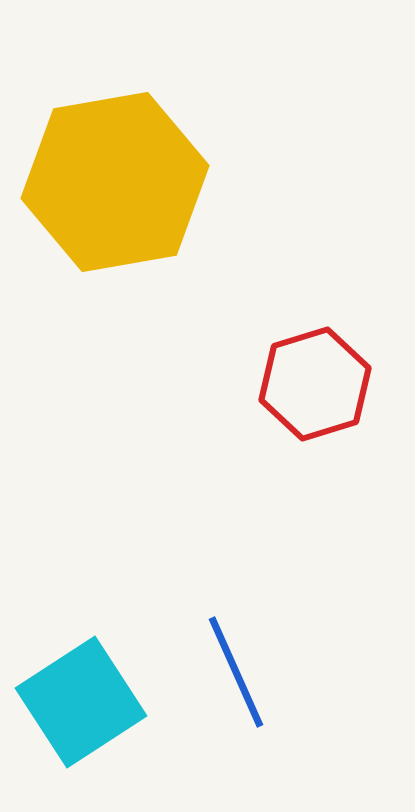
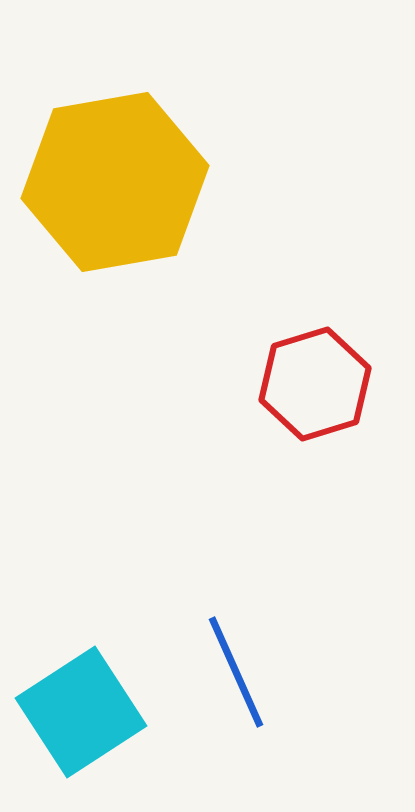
cyan square: moved 10 px down
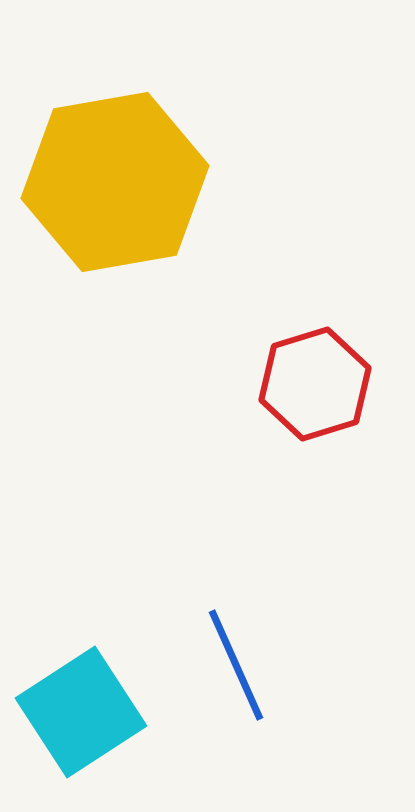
blue line: moved 7 px up
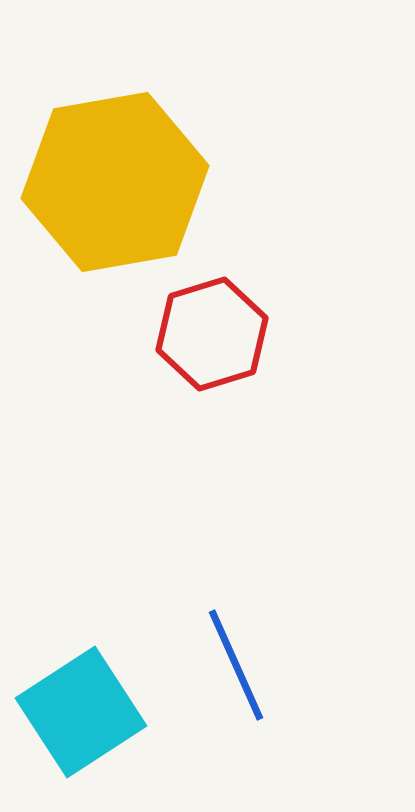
red hexagon: moved 103 px left, 50 px up
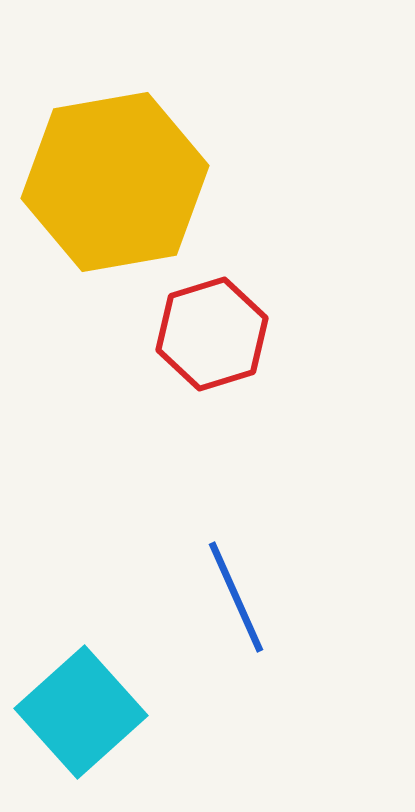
blue line: moved 68 px up
cyan square: rotated 9 degrees counterclockwise
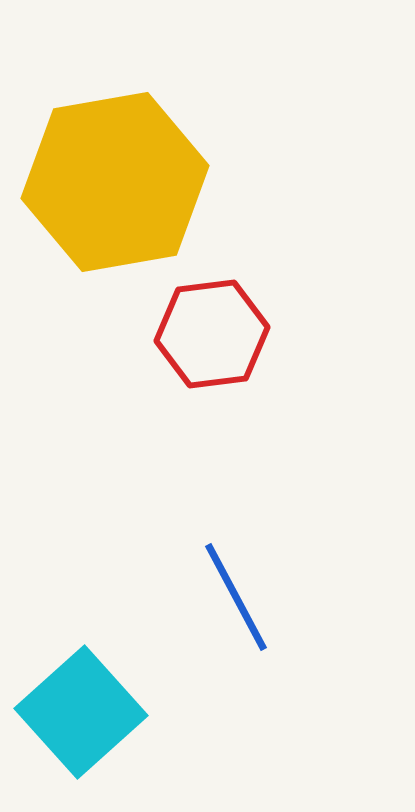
red hexagon: rotated 10 degrees clockwise
blue line: rotated 4 degrees counterclockwise
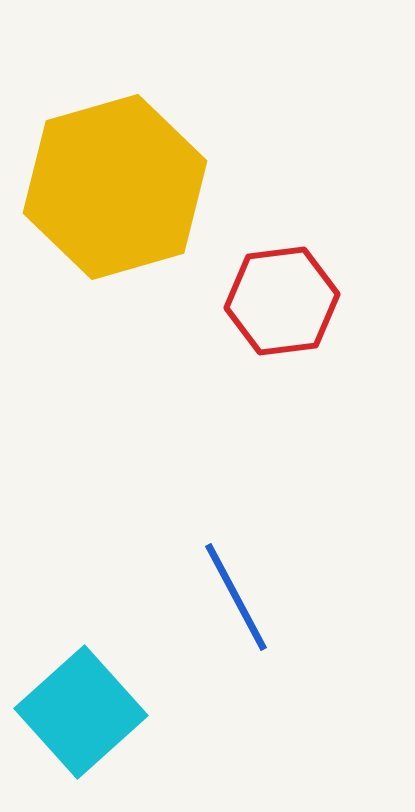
yellow hexagon: moved 5 px down; rotated 6 degrees counterclockwise
red hexagon: moved 70 px right, 33 px up
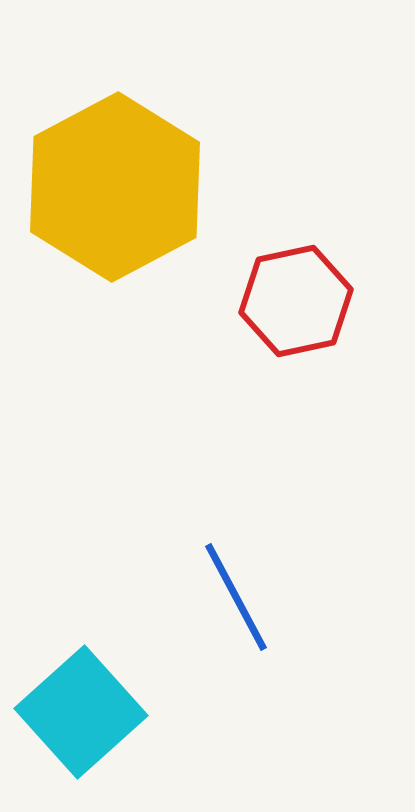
yellow hexagon: rotated 12 degrees counterclockwise
red hexagon: moved 14 px right; rotated 5 degrees counterclockwise
